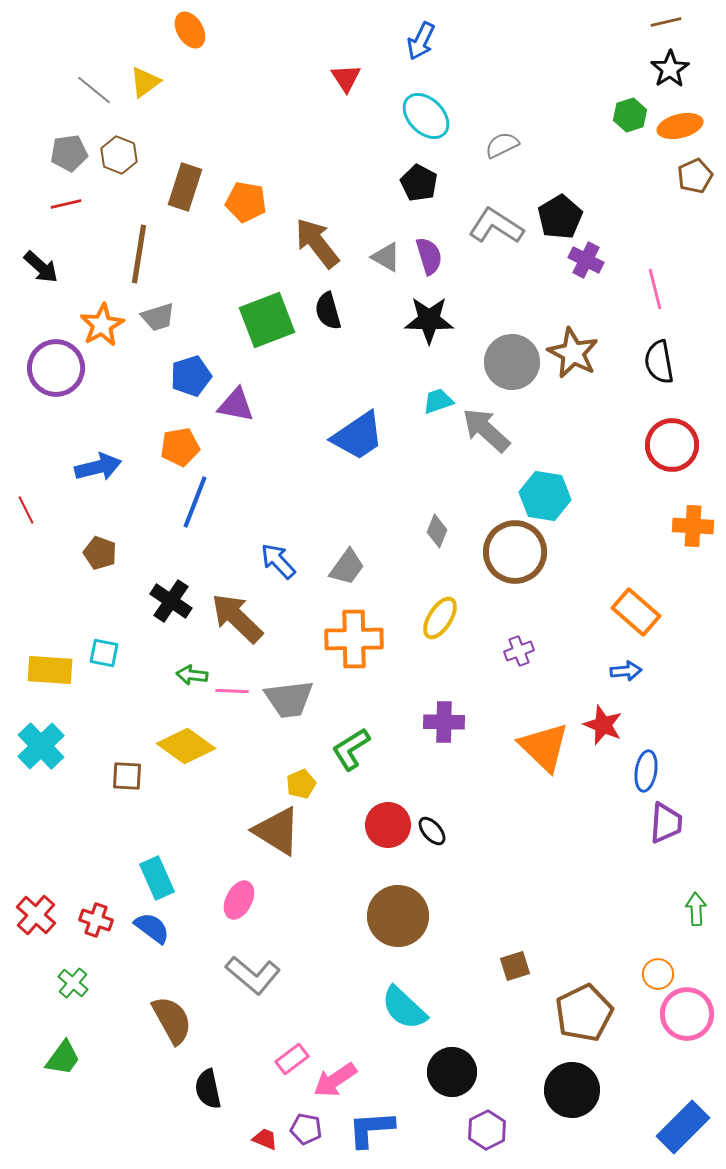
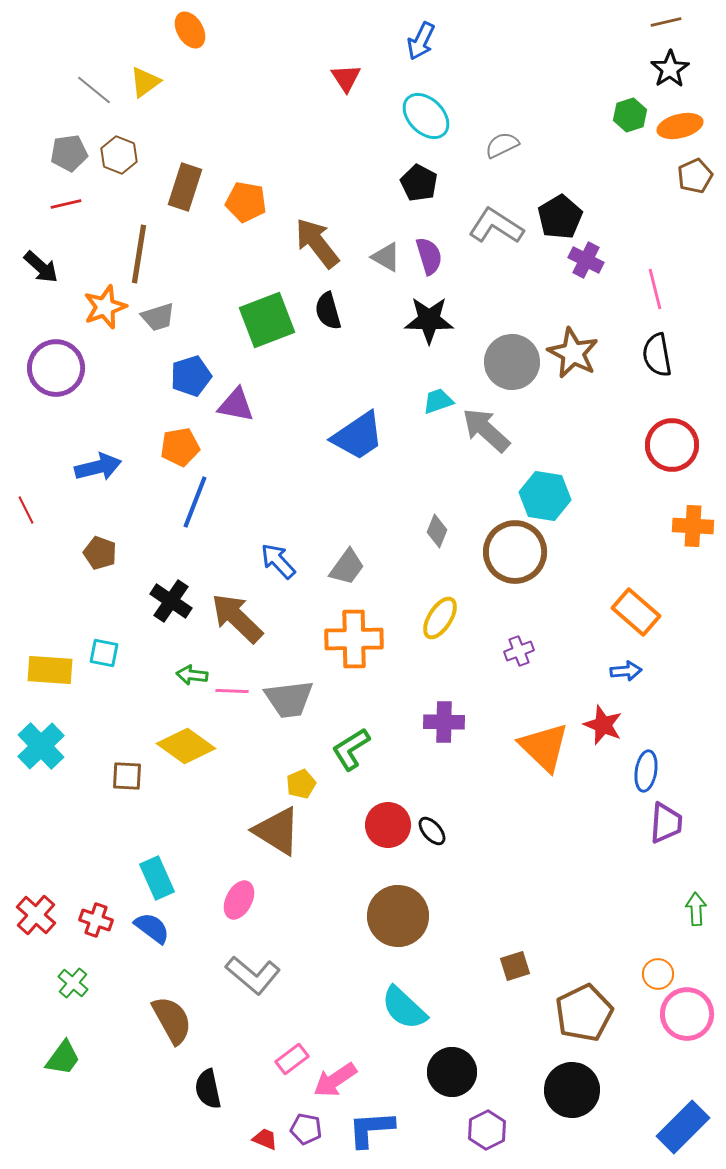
orange star at (102, 325): moved 3 px right, 18 px up; rotated 9 degrees clockwise
black semicircle at (659, 362): moved 2 px left, 7 px up
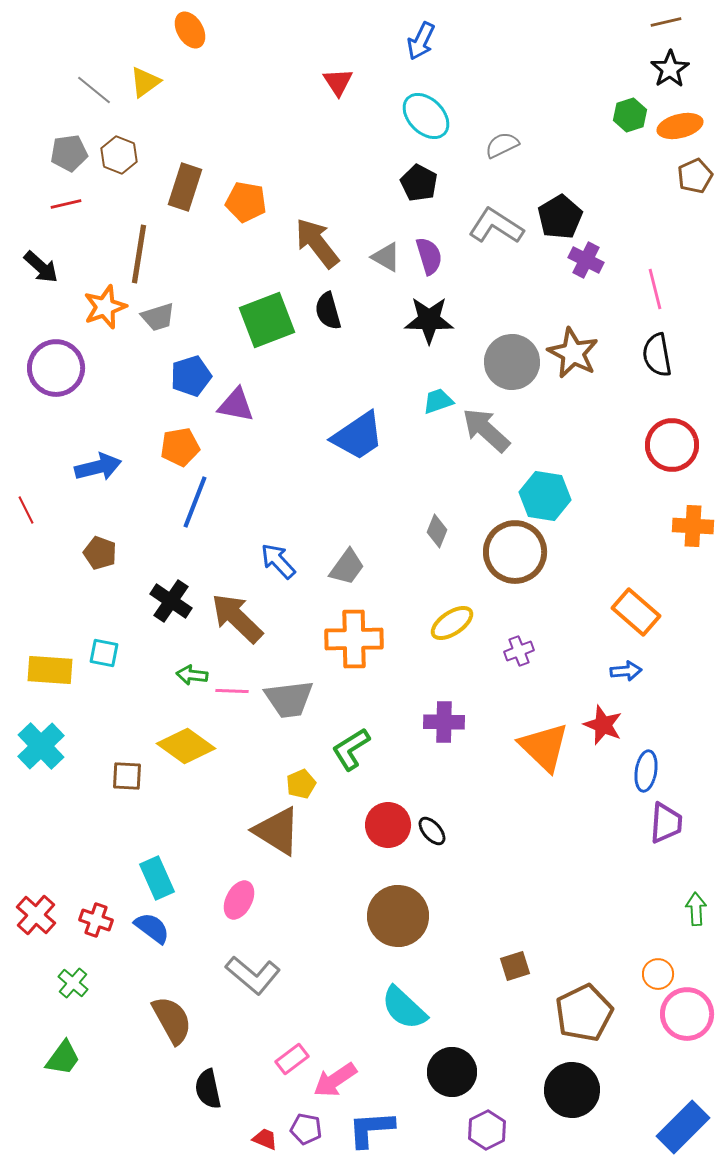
red triangle at (346, 78): moved 8 px left, 4 px down
yellow ellipse at (440, 618): moved 12 px right, 5 px down; rotated 24 degrees clockwise
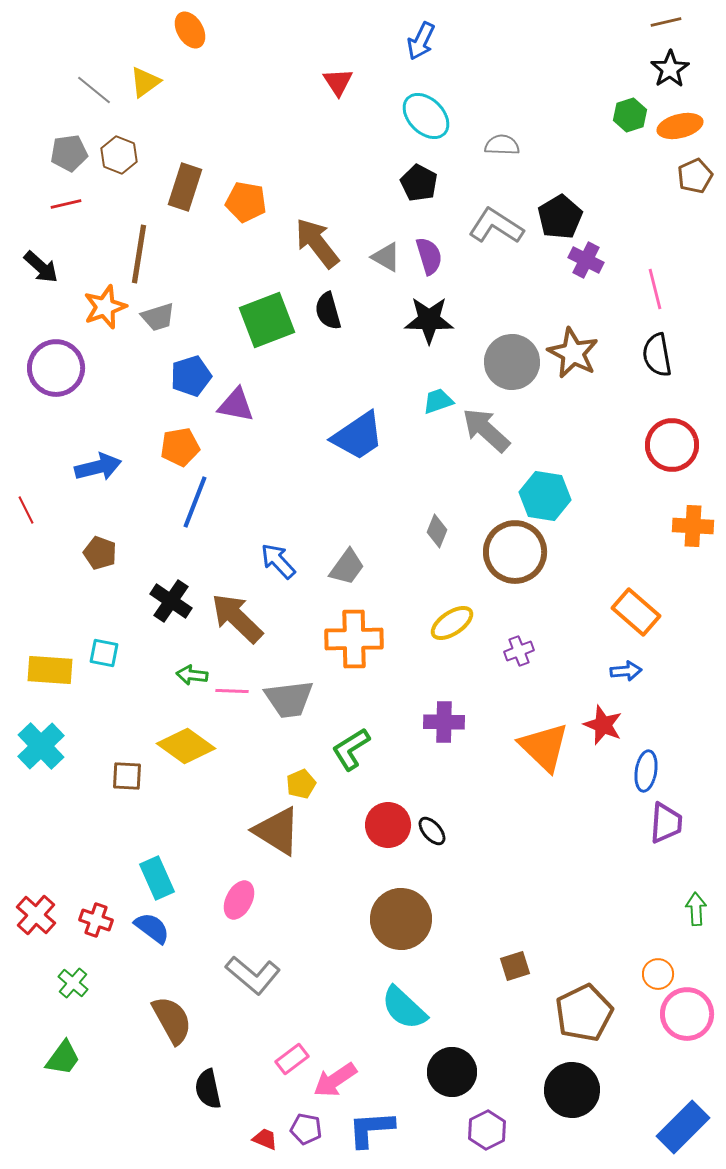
gray semicircle at (502, 145): rotated 28 degrees clockwise
brown circle at (398, 916): moved 3 px right, 3 px down
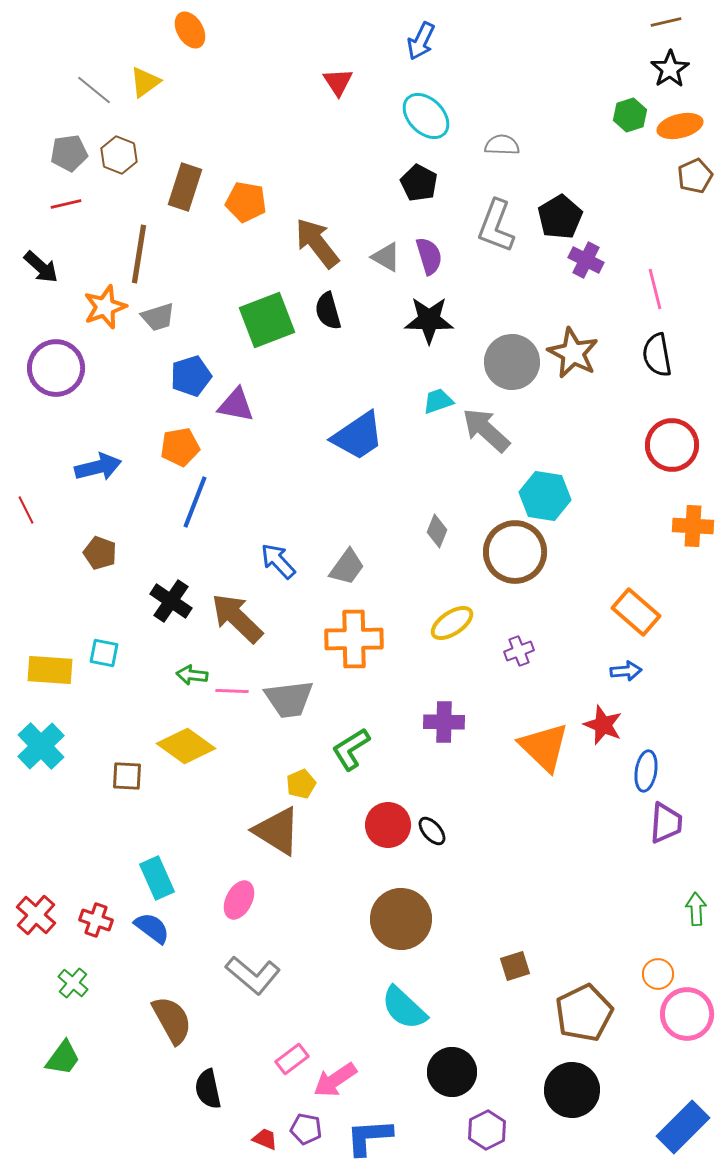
gray L-shape at (496, 226): rotated 102 degrees counterclockwise
blue L-shape at (371, 1129): moved 2 px left, 8 px down
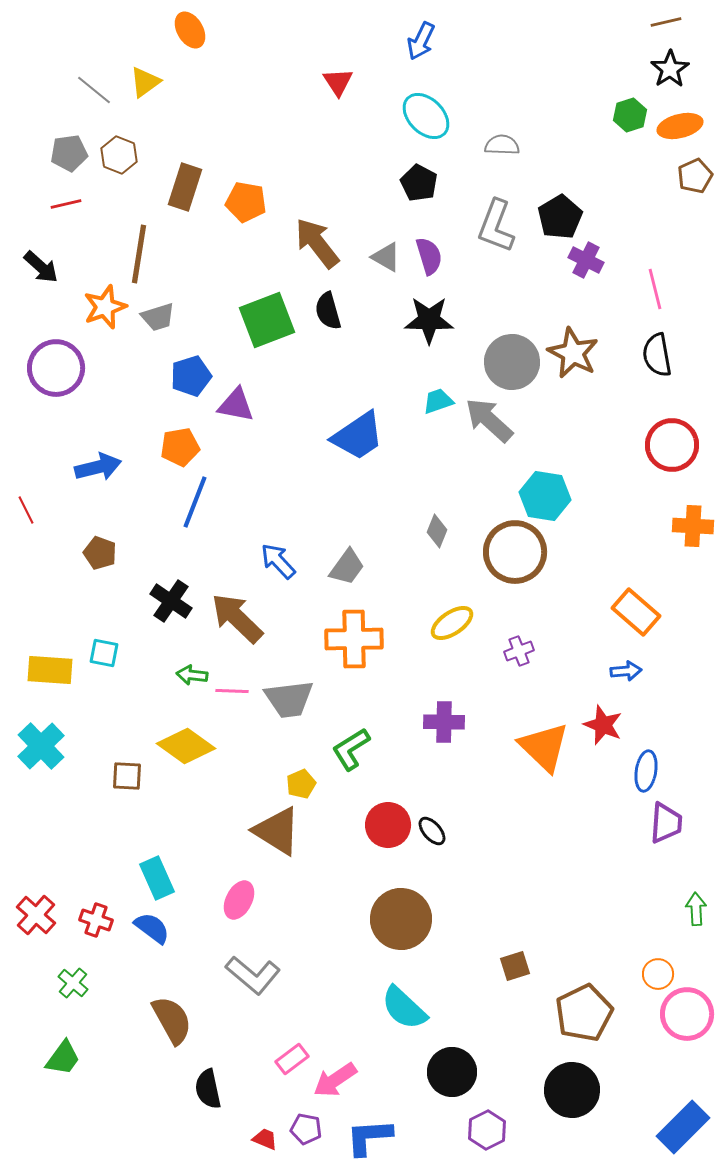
gray arrow at (486, 430): moved 3 px right, 10 px up
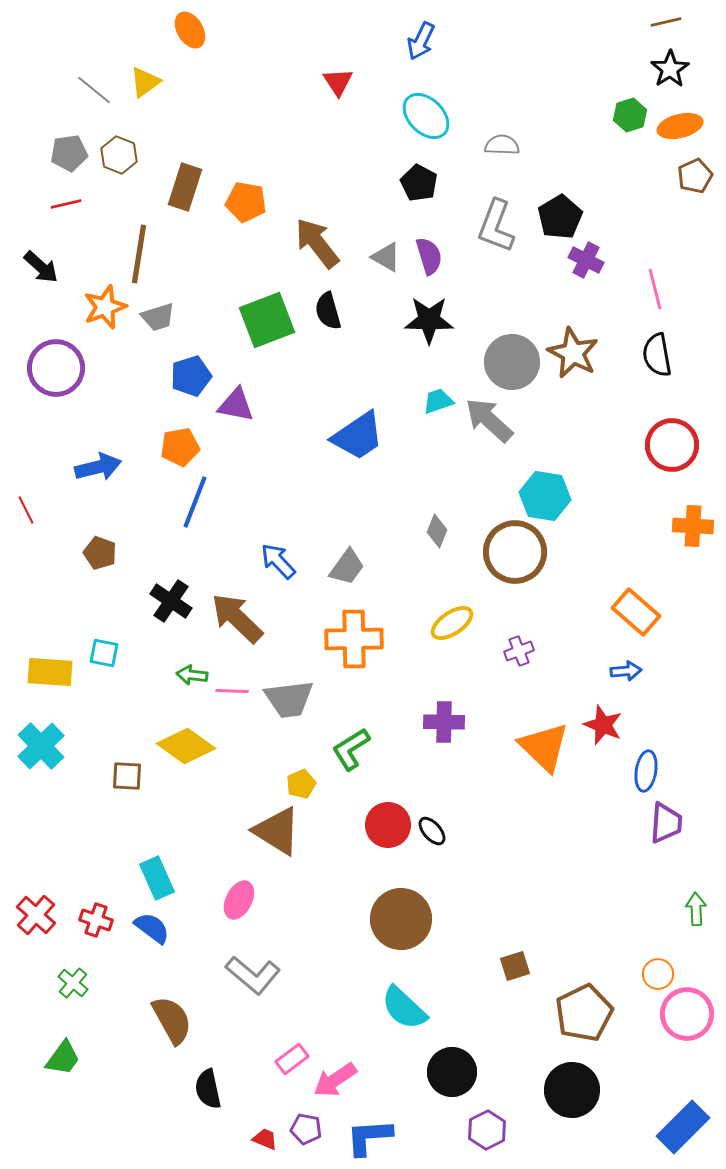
yellow rectangle at (50, 670): moved 2 px down
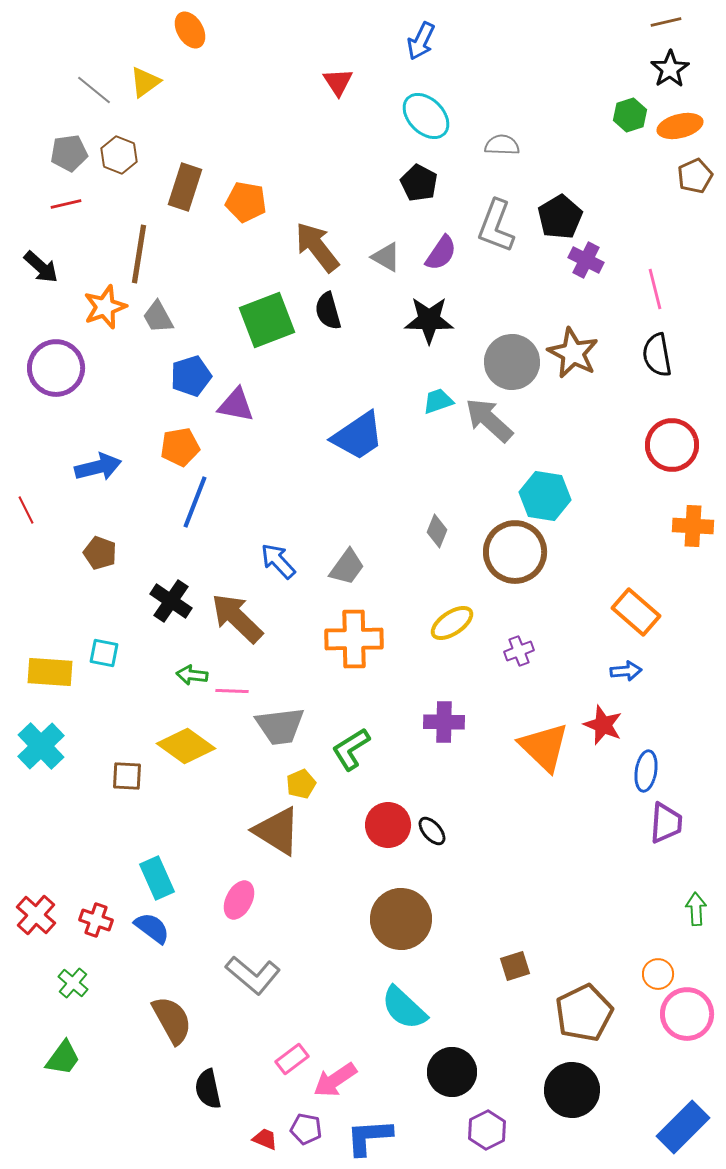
brown arrow at (317, 243): moved 4 px down
purple semicircle at (429, 256): moved 12 px right, 3 px up; rotated 51 degrees clockwise
gray trapezoid at (158, 317): rotated 78 degrees clockwise
gray trapezoid at (289, 699): moved 9 px left, 27 px down
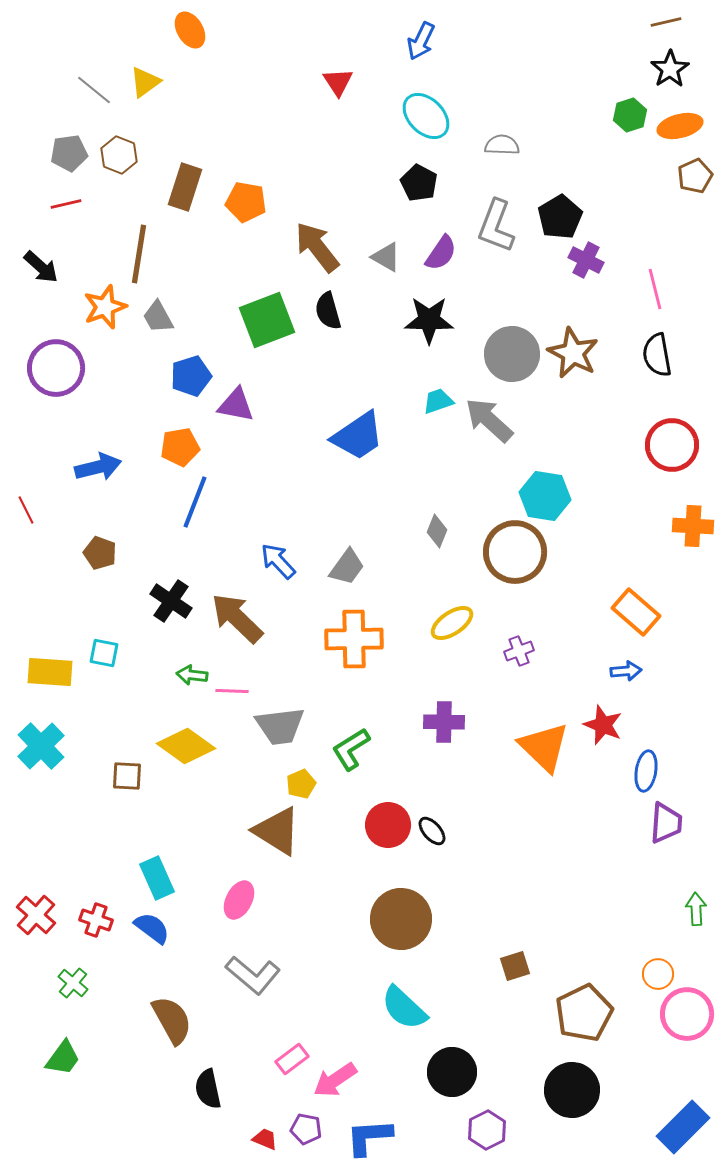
gray circle at (512, 362): moved 8 px up
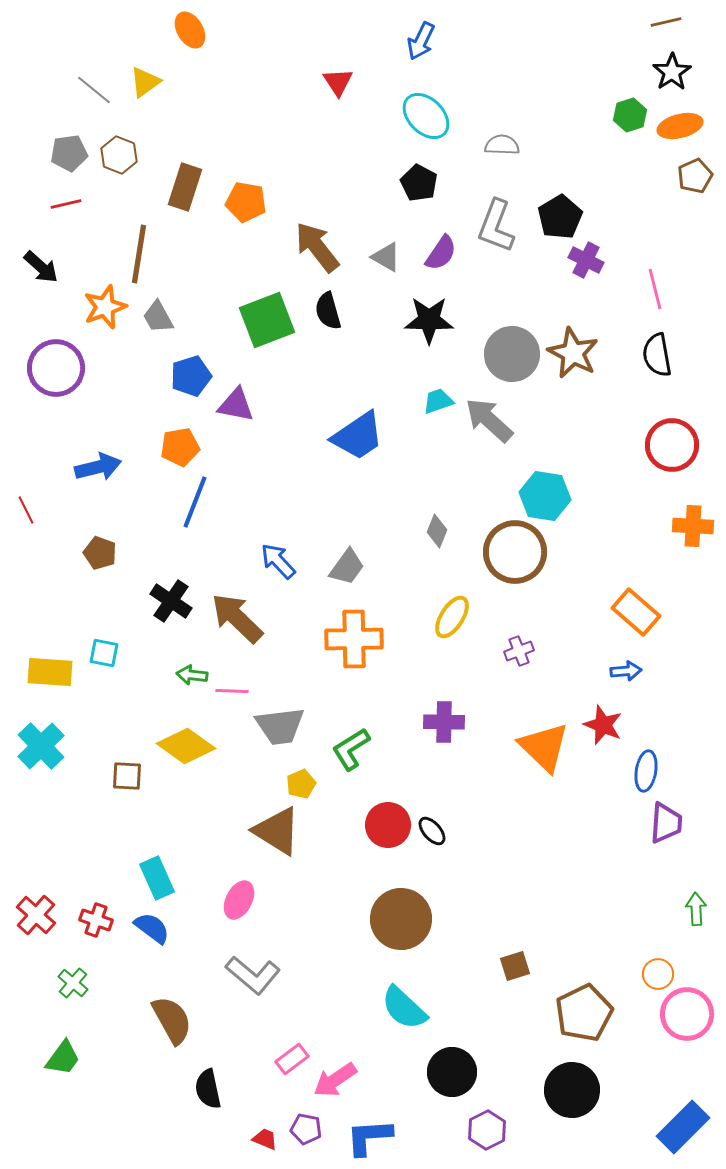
black star at (670, 69): moved 2 px right, 3 px down
yellow ellipse at (452, 623): moved 6 px up; rotated 24 degrees counterclockwise
